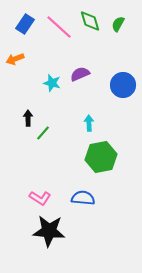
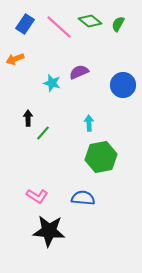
green diamond: rotated 35 degrees counterclockwise
purple semicircle: moved 1 px left, 2 px up
pink L-shape: moved 3 px left, 2 px up
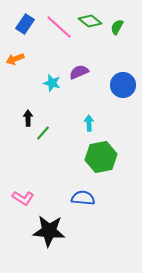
green semicircle: moved 1 px left, 3 px down
pink L-shape: moved 14 px left, 2 px down
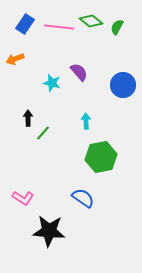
green diamond: moved 1 px right
pink line: rotated 36 degrees counterclockwise
purple semicircle: rotated 72 degrees clockwise
cyan arrow: moved 3 px left, 2 px up
blue semicircle: rotated 30 degrees clockwise
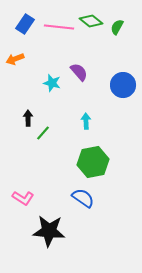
green hexagon: moved 8 px left, 5 px down
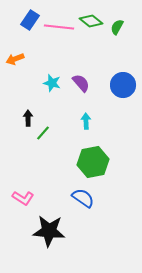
blue rectangle: moved 5 px right, 4 px up
purple semicircle: moved 2 px right, 11 px down
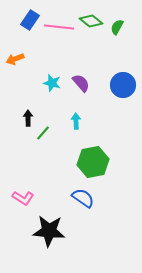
cyan arrow: moved 10 px left
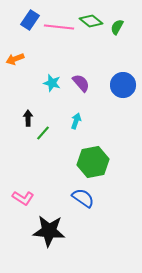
cyan arrow: rotated 21 degrees clockwise
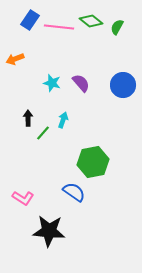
cyan arrow: moved 13 px left, 1 px up
blue semicircle: moved 9 px left, 6 px up
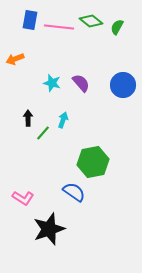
blue rectangle: rotated 24 degrees counterclockwise
black star: moved 2 px up; rotated 24 degrees counterclockwise
